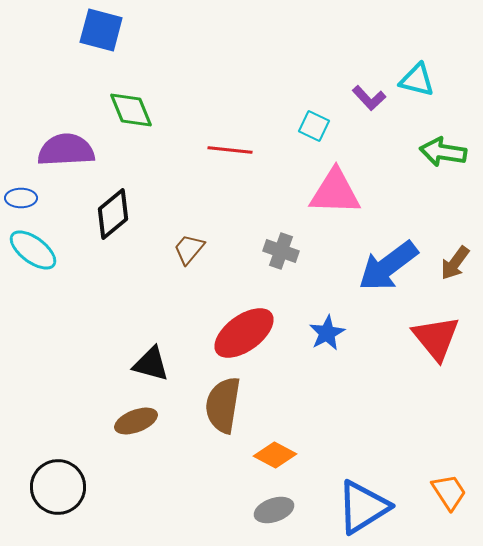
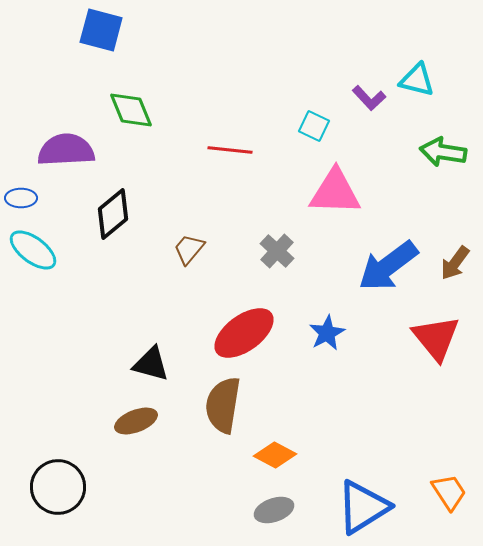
gray cross: moved 4 px left; rotated 24 degrees clockwise
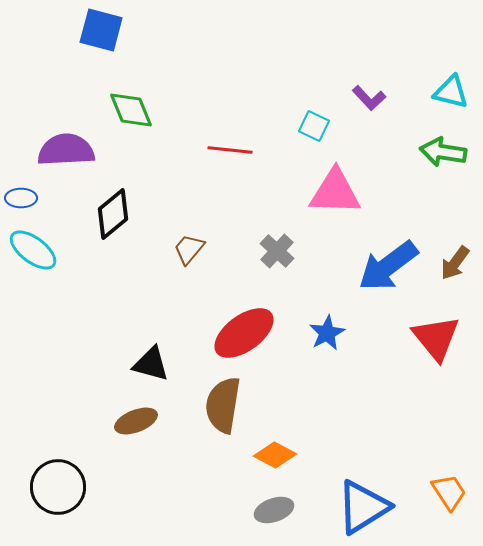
cyan triangle: moved 34 px right, 12 px down
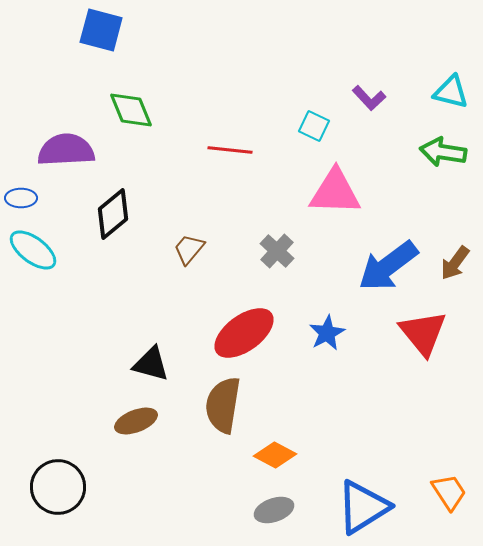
red triangle: moved 13 px left, 5 px up
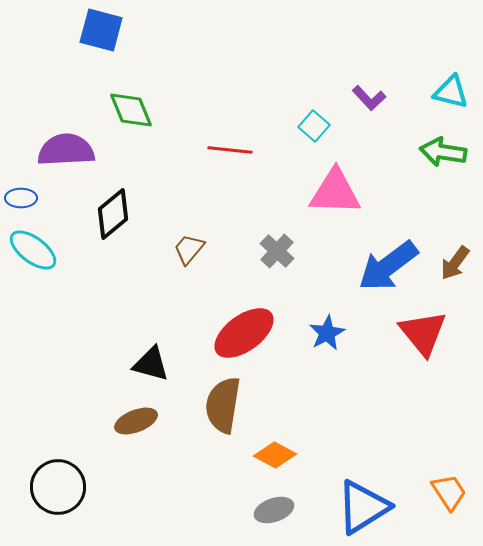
cyan square: rotated 16 degrees clockwise
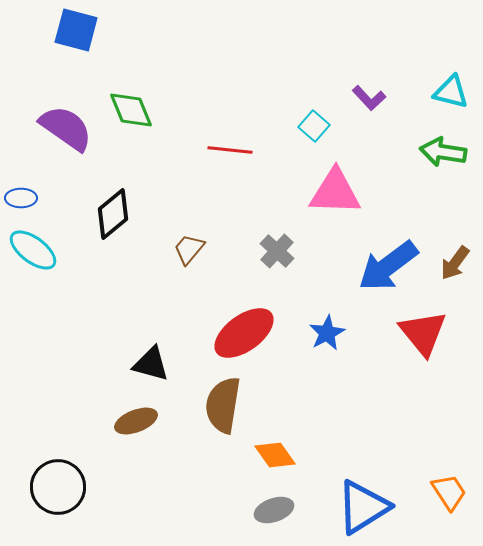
blue square: moved 25 px left
purple semicircle: moved 22 px up; rotated 38 degrees clockwise
orange diamond: rotated 27 degrees clockwise
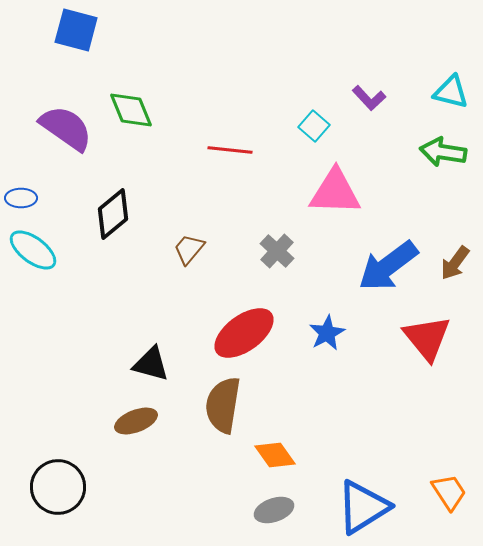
red triangle: moved 4 px right, 5 px down
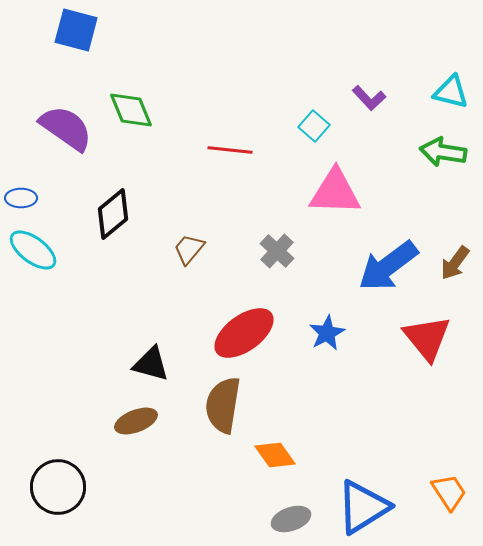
gray ellipse: moved 17 px right, 9 px down
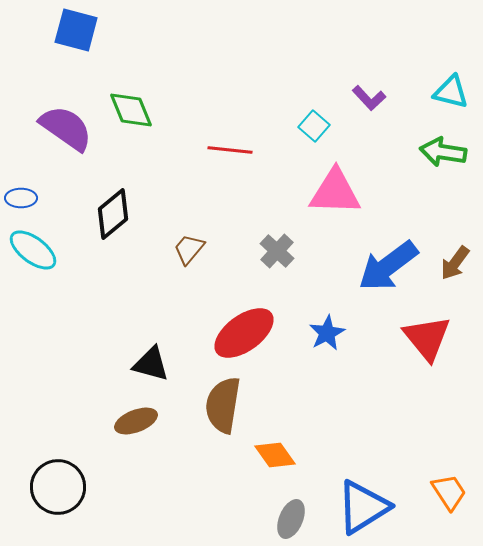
gray ellipse: rotated 48 degrees counterclockwise
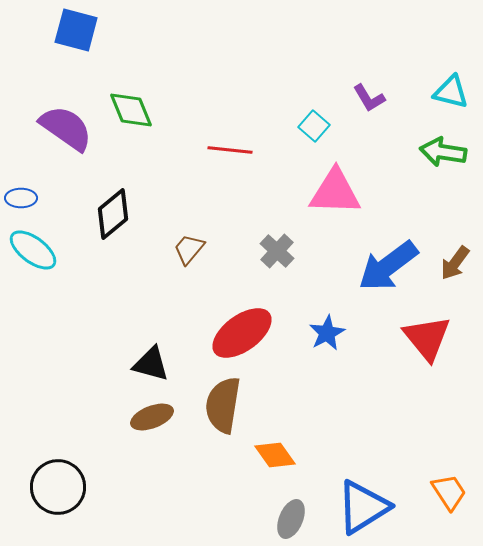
purple L-shape: rotated 12 degrees clockwise
red ellipse: moved 2 px left
brown ellipse: moved 16 px right, 4 px up
